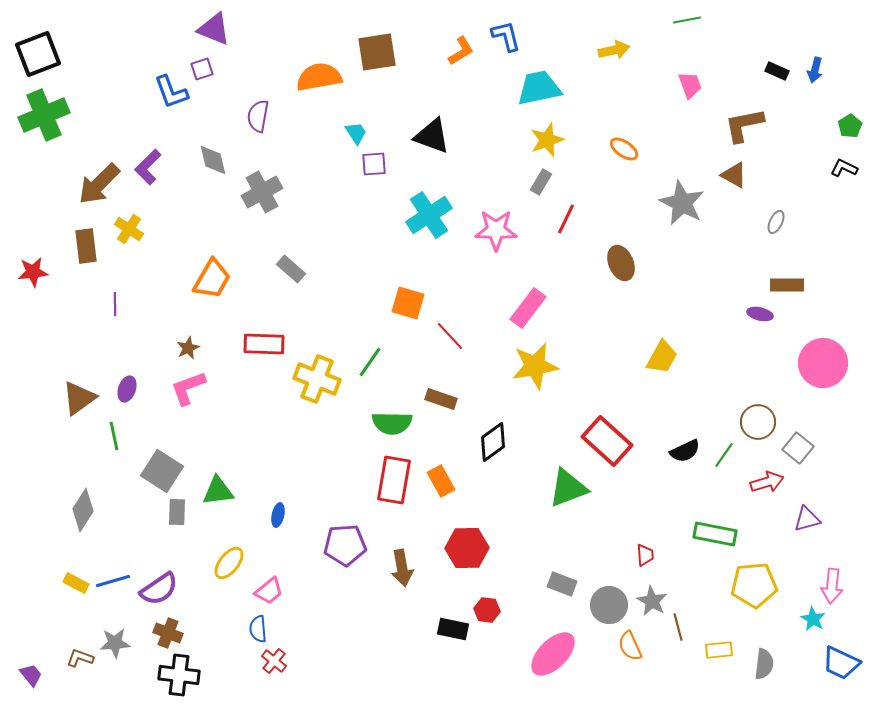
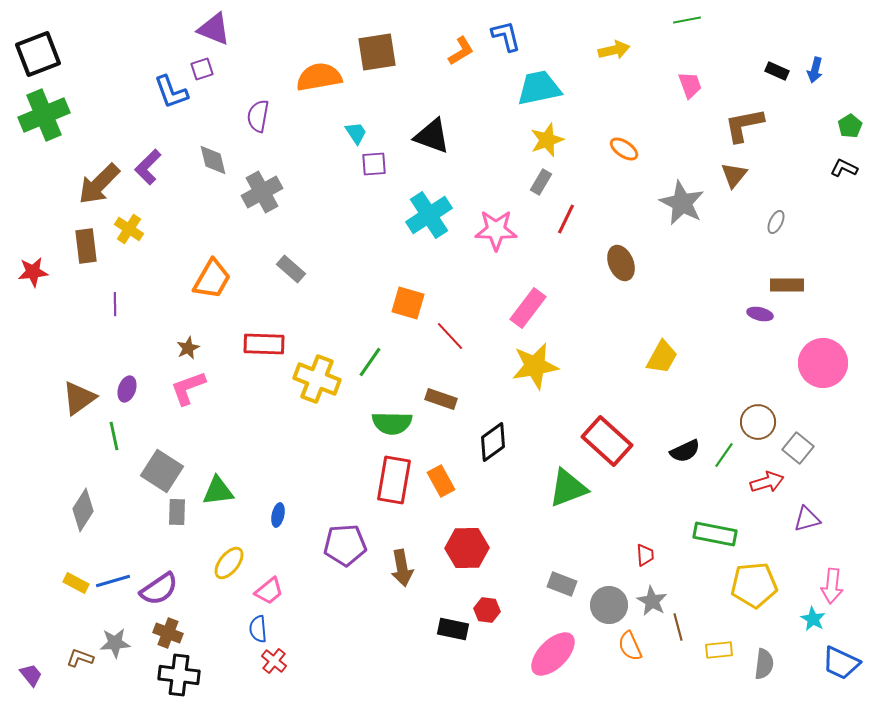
brown triangle at (734, 175): rotated 40 degrees clockwise
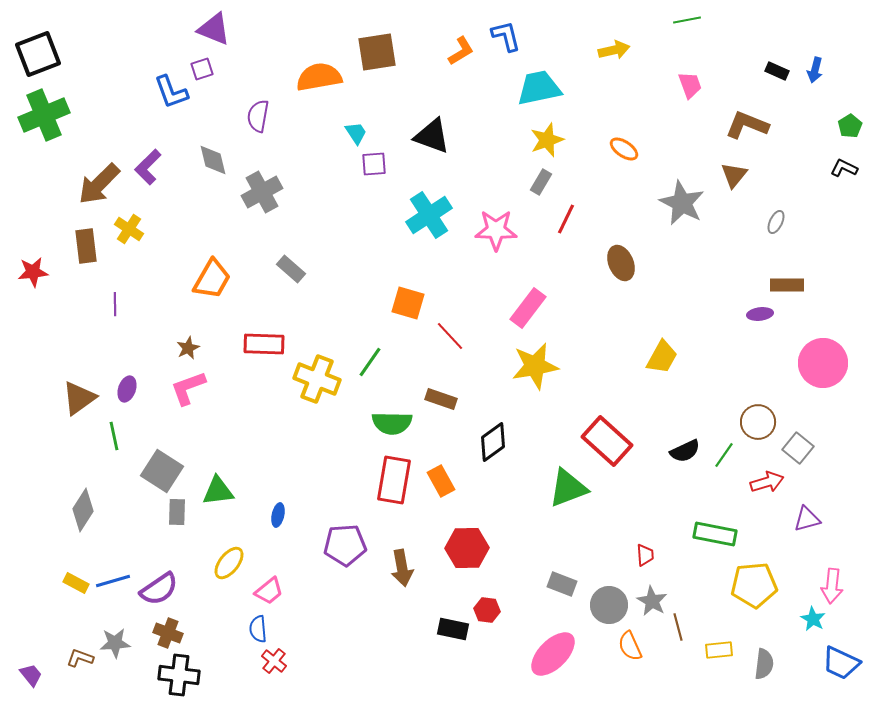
brown L-shape at (744, 125): moved 3 px right; rotated 33 degrees clockwise
purple ellipse at (760, 314): rotated 20 degrees counterclockwise
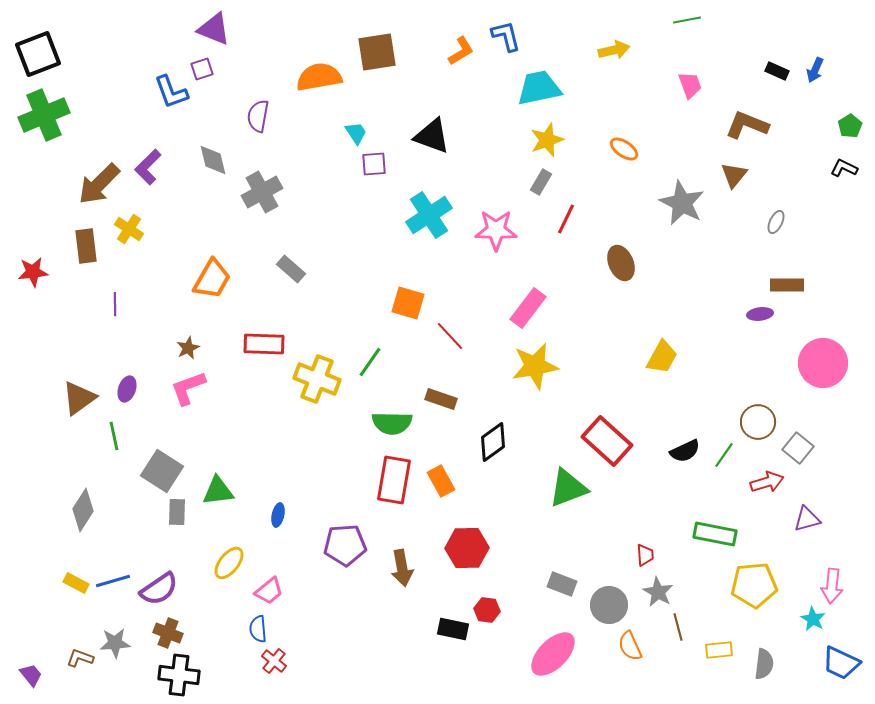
blue arrow at (815, 70): rotated 10 degrees clockwise
gray star at (652, 601): moved 6 px right, 9 px up
